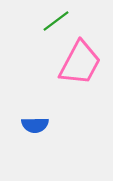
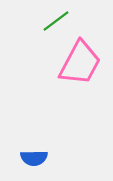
blue semicircle: moved 1 px left, 33 px down
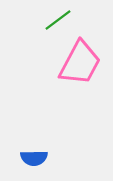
green line: moved 2 px right, 1 px up
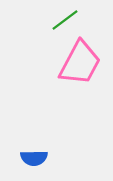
green line: moved 7 px right
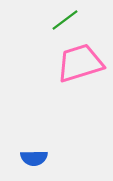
pink trapezoid: rotated 135 degrees counterclockwise
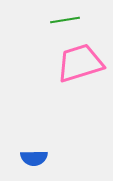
green line: rotated 28 degrees clockwise
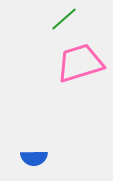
green line: moved 1 px left, 1 px up; rotated 32 degrees counterclockwise
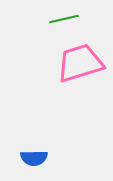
green line: rotated 28 degrees clockwise
